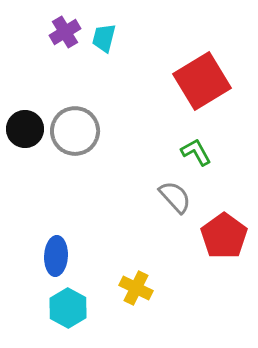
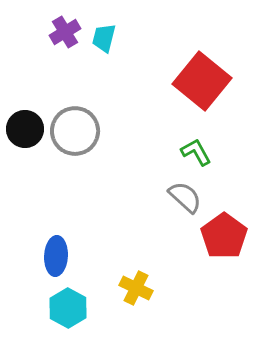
red square: rotated 20 degrees counterclockwise
gray semicircle: moved 10 px right; rotated 6 degrees counterclockwise
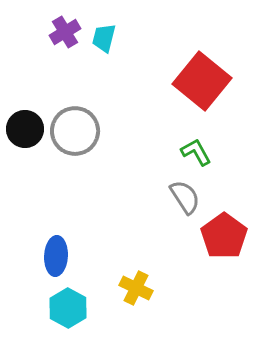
gray semicircle: rotated 15 degrees clockwise
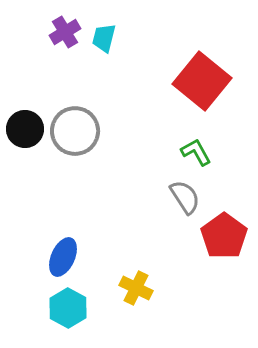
blue ellipse: moved 7 px right, 1 px down; rotated 21 degrees clockwise
